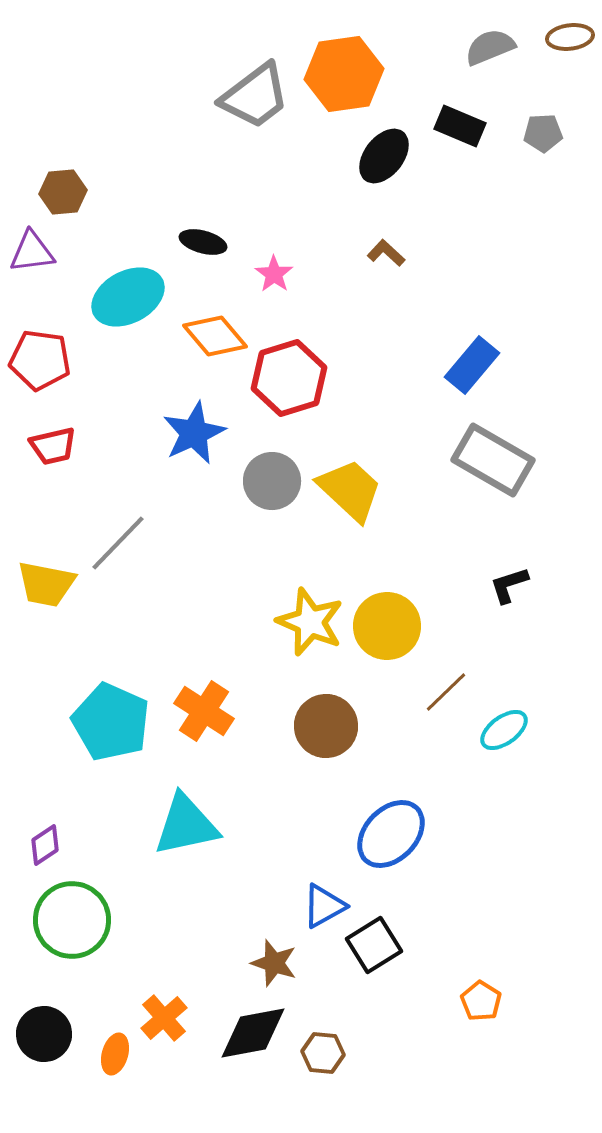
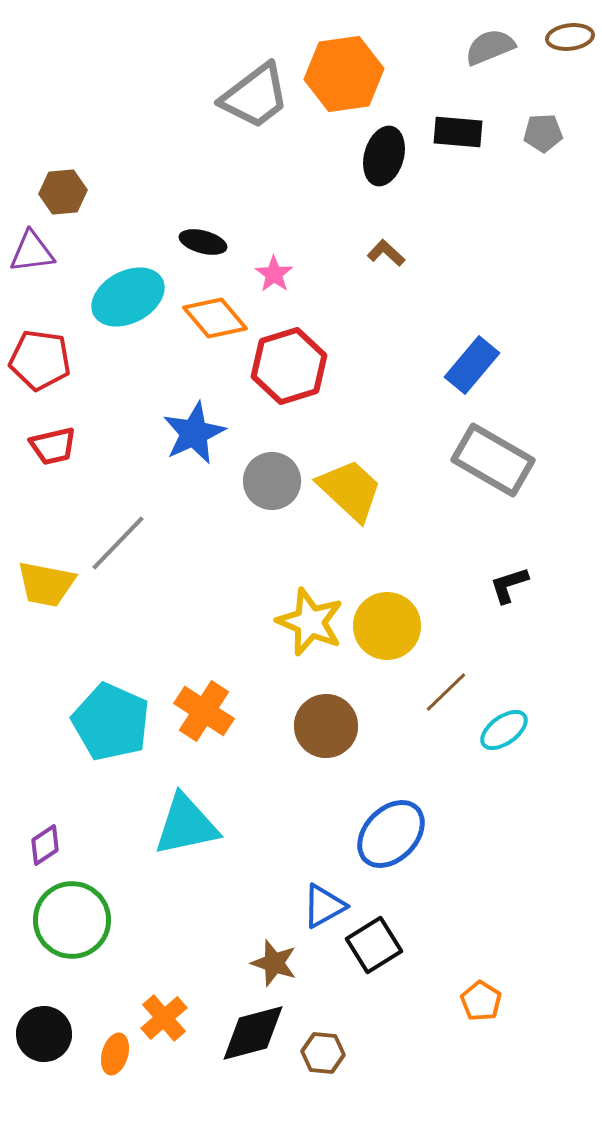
black rectangle at (460, 126): moved 2 px left, 6 px down; rotated 18 degrees counterclockwise
black ellipse at (384, 156): rotated 22 degrees counterclockwise
orange diamond at (215, 336): moved 18 px up
red hexagon at (289, 378): moved 12 px up
black diamond at (253, 1033): rotated 4 degrees counterclockwise
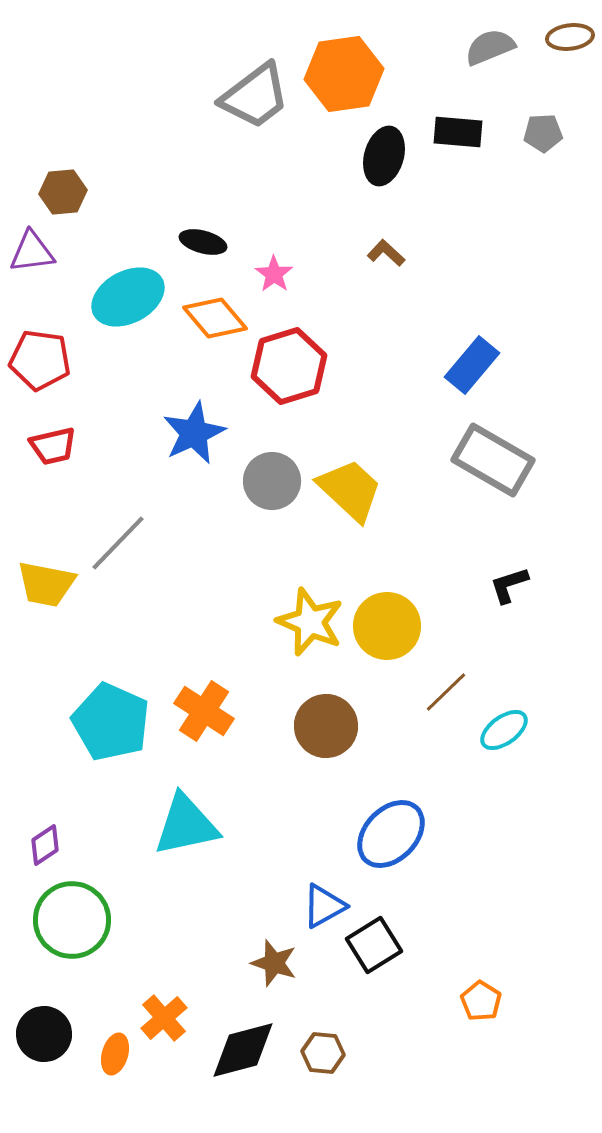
black diamond at (253, 1033): moved 10 px left, 17 px down
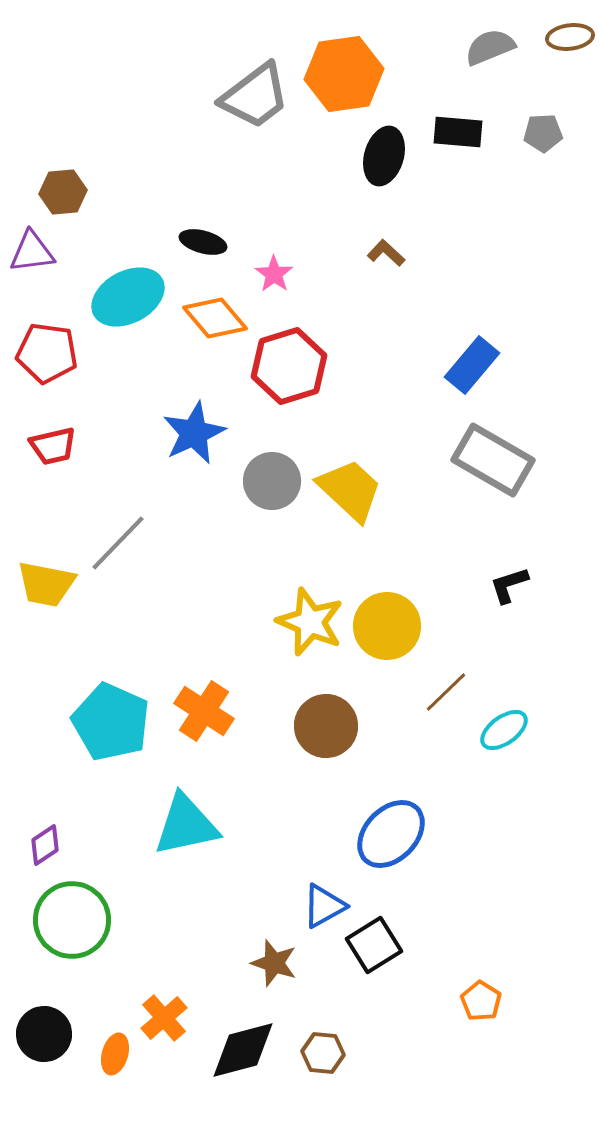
red pentagon at (40, 360): moved 7 px right, 7 px up
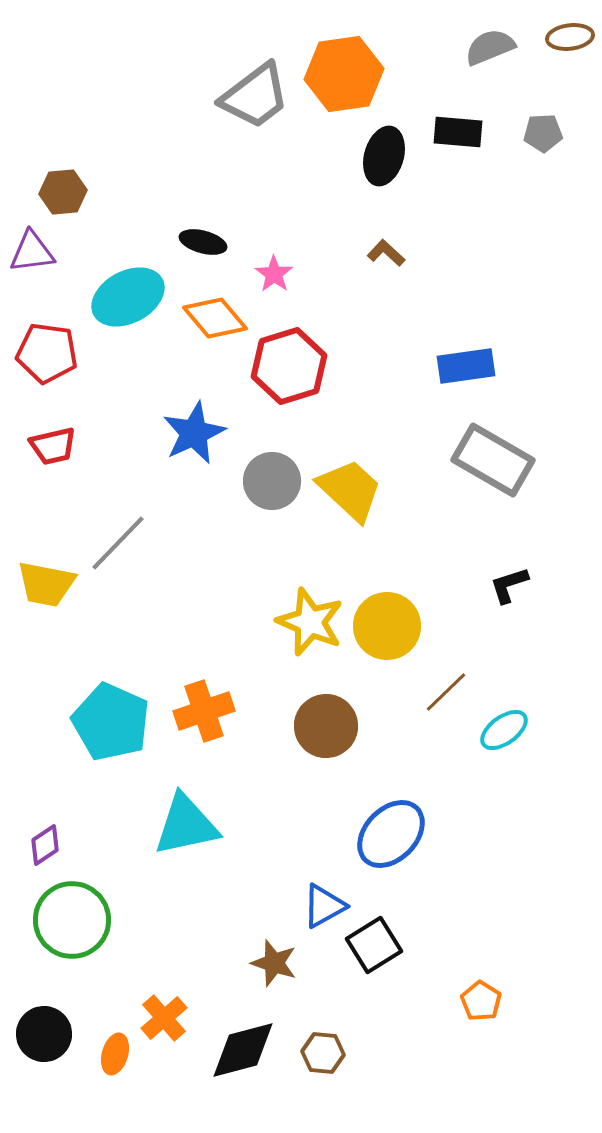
blue rectangle at (472, 365): moved 6 px left, 1 px down; rotated 42 degrees clockwise
orange cross at (204, 711): rotated 38 degrees clockwise
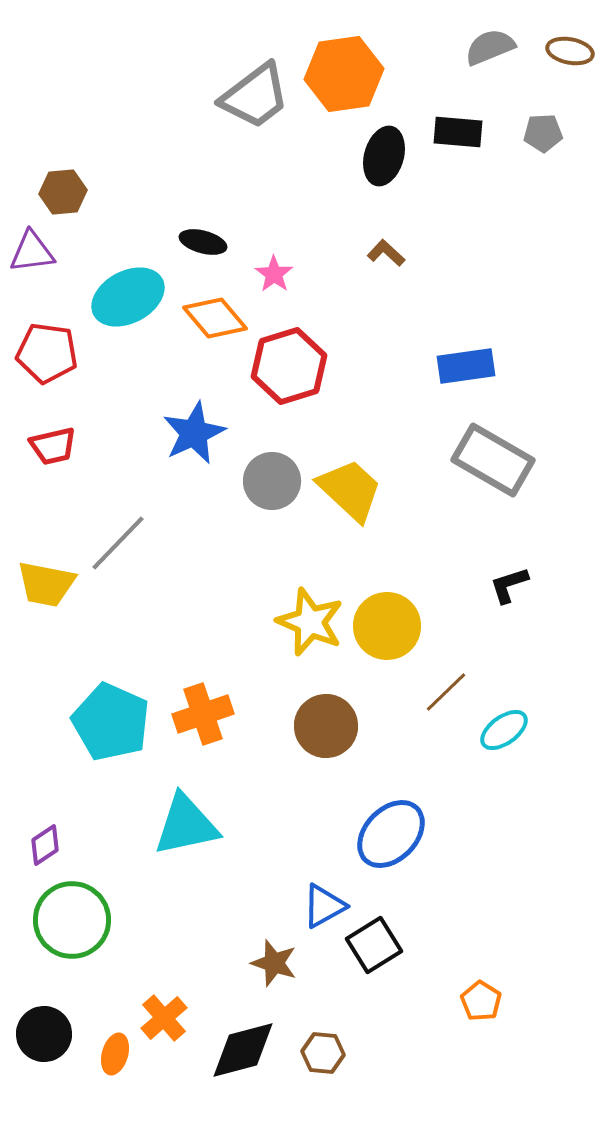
brown ellipse at (570, 37): moved 14 px down; rotated 18 degrees clockwise
orange cross at (204, 711): moved 1 px left, 3 px down
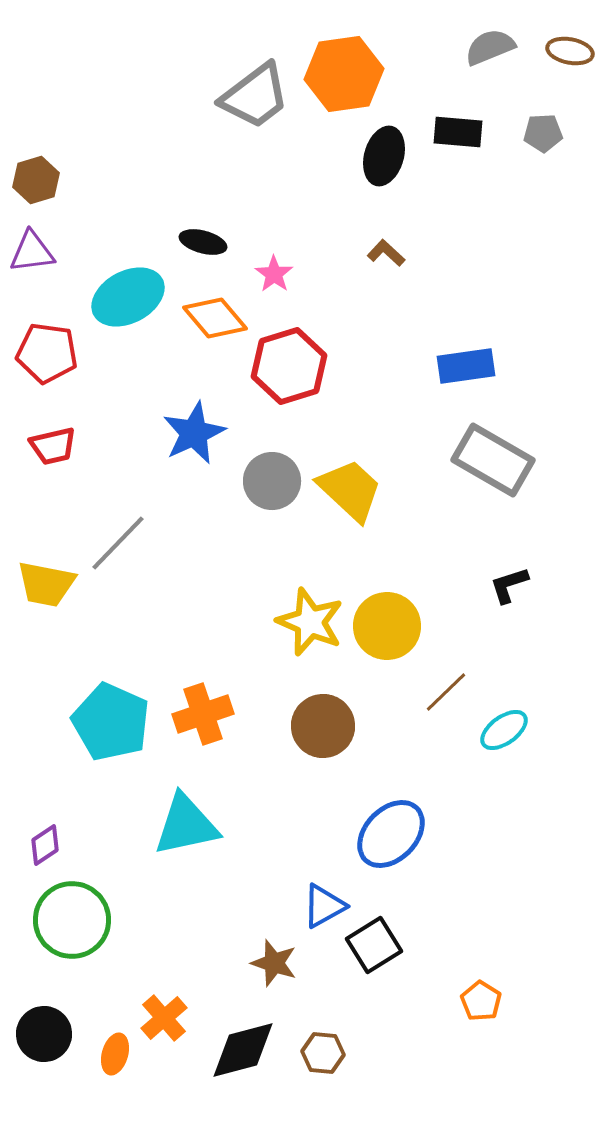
brown hexagon at (63, 192): moved 27 px left, 12 px up; rotated 12 degrees counterclockwise
brown circle at (326, 726): moved 3 px left
